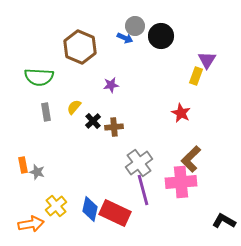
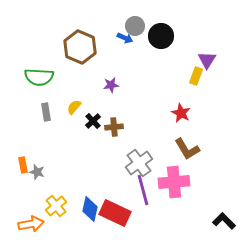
brown L-shape: moved 4 px left, 10 px up; rotated 76 degrees counterclockwise
pink cross: moved 7 px left
black L-shape: rotated 15 degrees clockwise
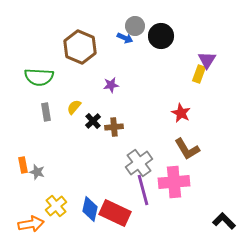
yellow rectangle: moved 3 px right, 2 px up
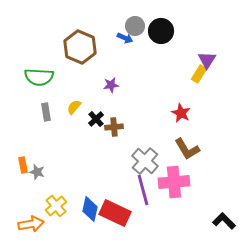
black circle: moved 5 px up
yellow rectangle: rotated 12 degrees clockwise
black cross: moved 3 px right, 2 px up
gray cross: moved 6 px right, 2 px up; rotated 12 degrees counterclockwise
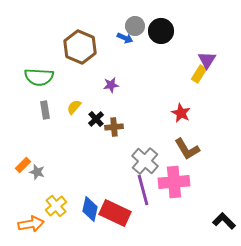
gray rectangle: moved 1 px left, 2 px up
orange rectangle: rotated 56 degrees clockwise
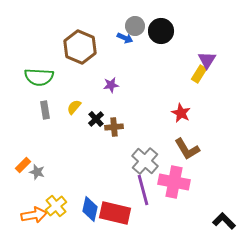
pink cross: rotated 16 degrees clockwise
red rectangle: rotated 12 degrees counterclockwise
orange arrow: moved 3 px right, 9 px up
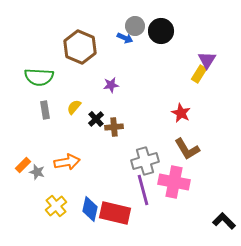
gray cross: rotated 32 degrees clockwise
orange arrow: moved 33 px right, 53 px up
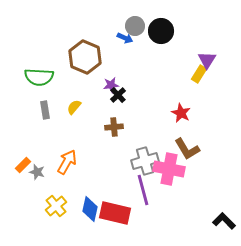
brown hexagon: moved 5 px right, 10 px down
black cross: moved 22 px right, 24 px up
orange arrow: rotated 50 degrees counterclockwise
pink cross: moved 5 px left, 13 px up
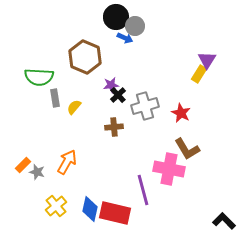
black circle: moved 45 px left, 14 px up
gray rectangle: moved 10 px right, 12 px up
gray cross: moved 55 px up
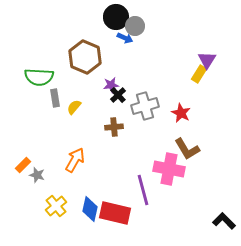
orange arrow: moved 8 px right, 2 px up
gray star: moved 3 px down
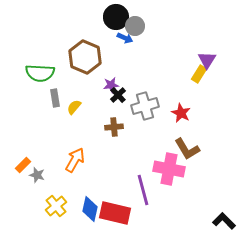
green semicircle: moved 1 px right, 4 px up
